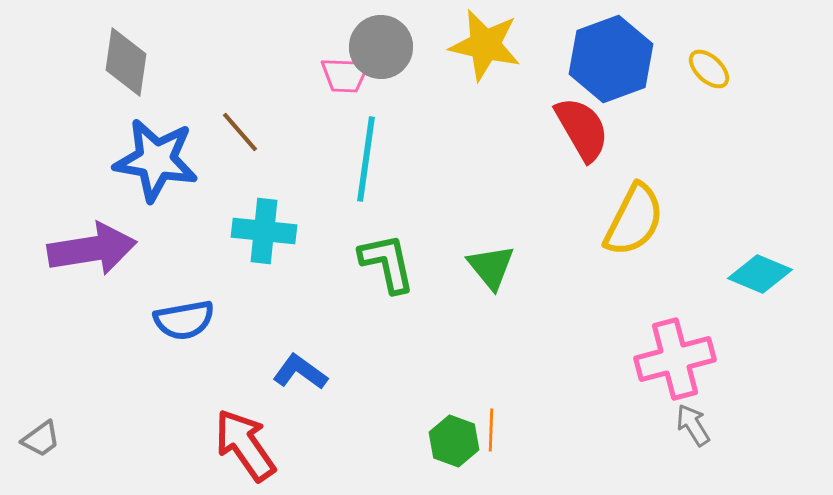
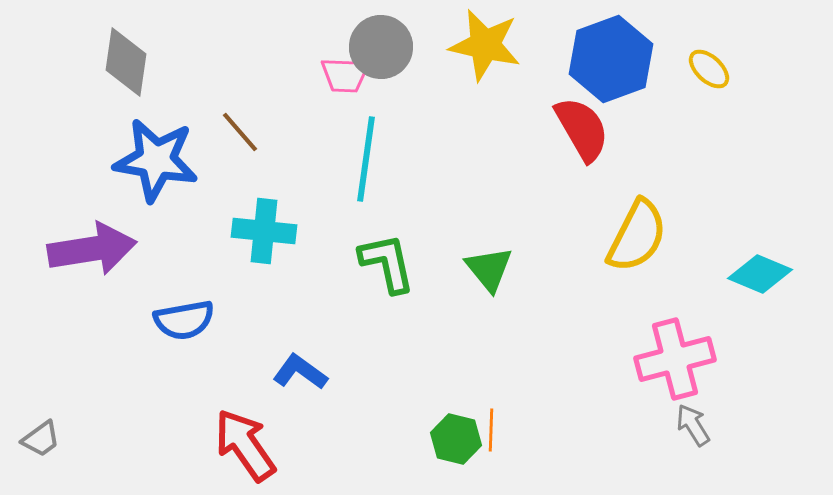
yellow semicircle: moved 3 px right, 16 px down
green triangle: moved 2 px left, 2 px down
green hexagon: moved 2 px right, 2 px up; rotated 6 degrees counterclockwise
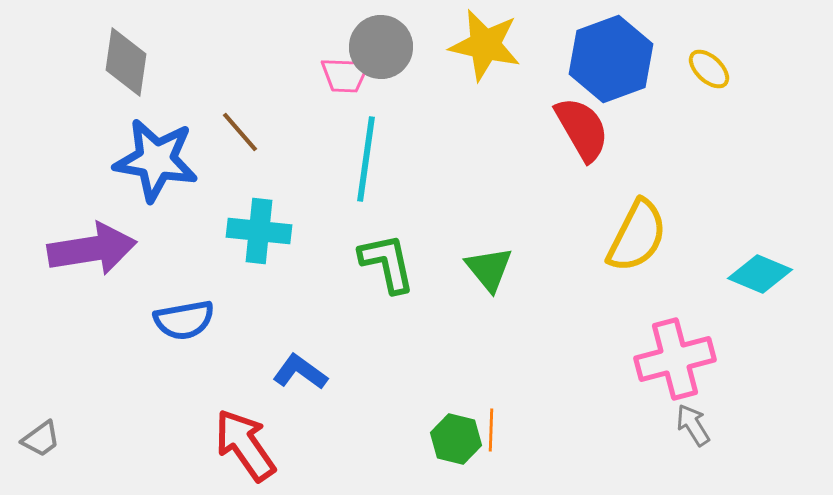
cyan cross: moved 5 px left
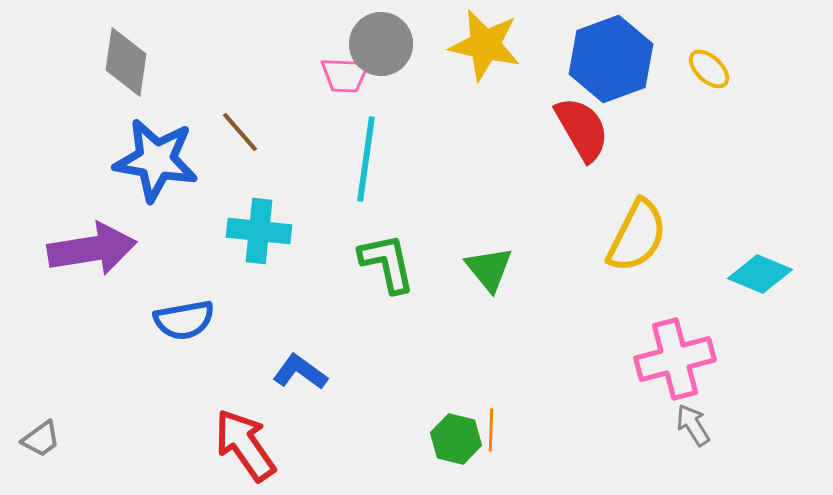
gray circle: moved 3 px up
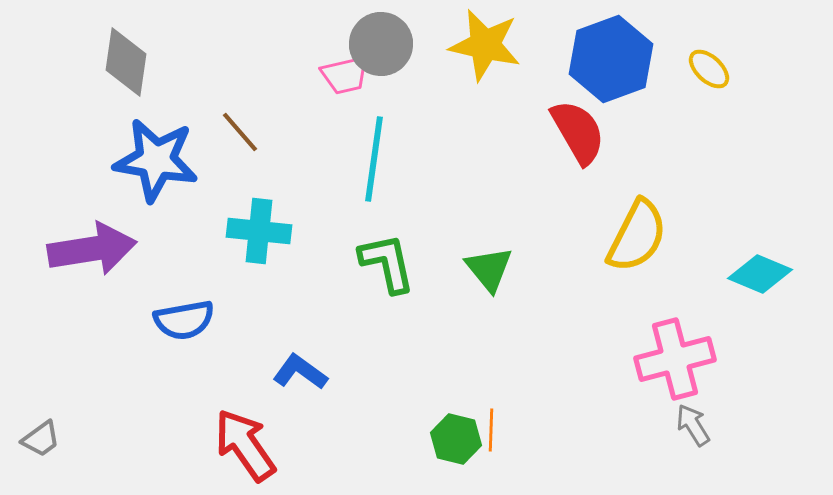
pink trapezoid: rotated 15 degrees counterclockwise
red semicircle: moved 4 px left, 3 px down
cyan line: moved 8 px right
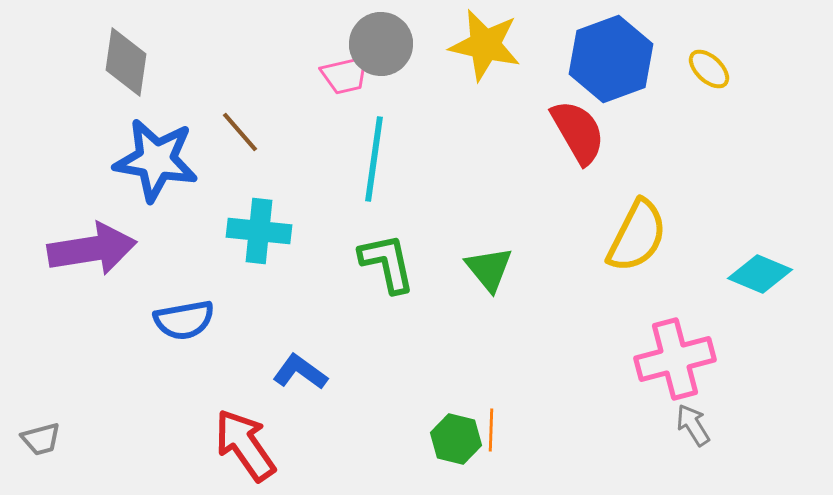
gray trapezoid: rotated 21 degrees clockwise
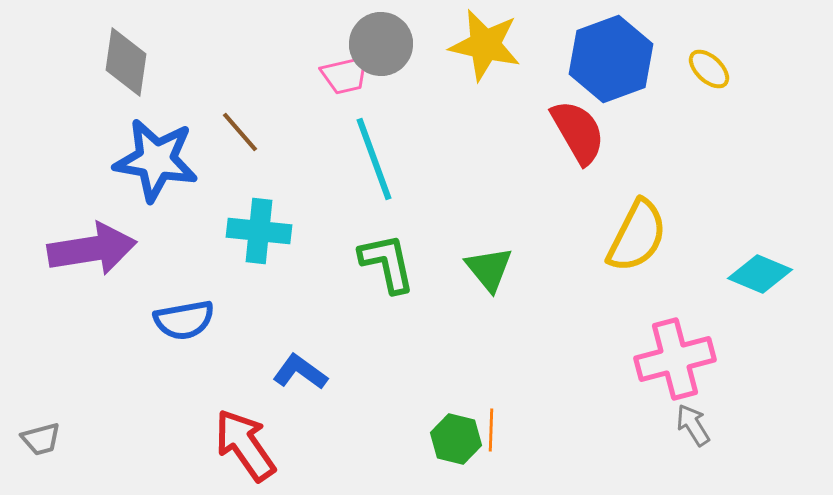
cyan line: rotated 28 degrees counterclockwise
